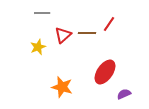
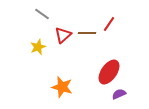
gray line: moved 1 px down; rotated 35 degrees clockwise
red ellipse: moved 4 px right
purple semicircle: moved 5 px left
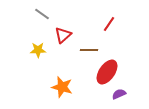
brown line: moved 2 px right, 17 px down
yellow star: moved 3 px down; rotated 21 degrees clockwise
red ellipse: moved 2 px left
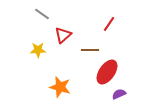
brown line: moved 1 px right
orange star: moved 2 px left
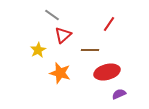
gray line: moved 10 px right, 1 px down
yellow star: rotated 28 degrees counterclockwise
red ellipse: rotated 40 degrees clockwise
orange star: moved 14 px up
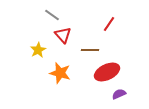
red triangle: rotated 30 degrees counterclockwise
red ellipse: rotated 10 degrees counterclockwise
